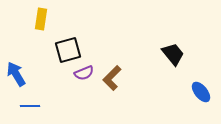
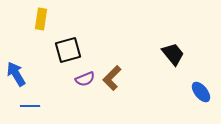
purple semicircle: moved 1 px right, 6 px down
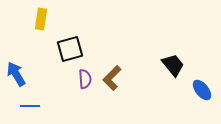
black square: moved 2 px right, 1 px up
black trapezoid: moved 11 px down
purple semicircle: rotated 72 degrees counterclockwise
blue ellipse: moved 1 px right, 2 px up
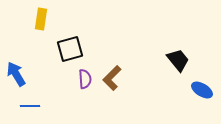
black trapezoid: moved 5 px right, 5 px up
blue ellipse: rotated 20 degrees counterclockwise
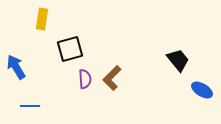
yellow rectangle: moved 1 px right
blue arrow: moved 7 px up
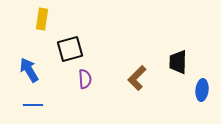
black trapezoid: moved 2 px down; rotated 140 degrees counterclockwise
blue arrow: moved 13 px right, 3 px down
brown L-shape: moved 25 px right
blue ellipse: rotated 65 degrees clockwise
blue line: moved 3 px right, 1 px up
